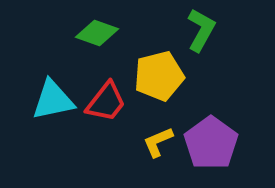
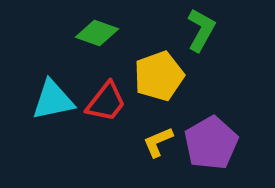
yellow pentagon: rotated 6 degrees counterclockwise
purple pentagon: rotated 6 degrees clockwise
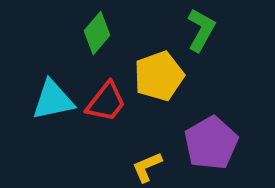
green diamond: rotated 69 degrees counterclockwise
yellow L-shape: moved 11 px left, 25 px down
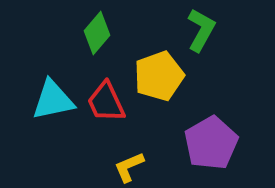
red trapezoid: rotated 117 degrees clockwise
yellow L-shape: moved 18 px left
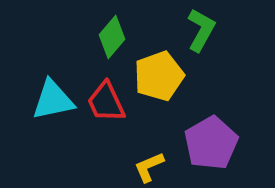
green diamond: moved 15 px right, 4 px down
yellow L-shape: moved 20 px right
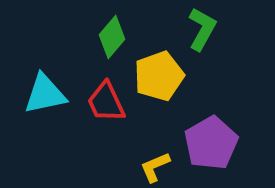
green L-shape: moved 1 px right, 1 px up
cyan triangle: moved 8 px left, 6 px up
yellow L-shape: moved 6 px right
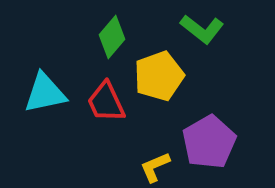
green L-shape: rotated 99 degrees clockwise
cyan triangle: moved 1 px up
purple pentagon: moved 2 px left, 1 px up
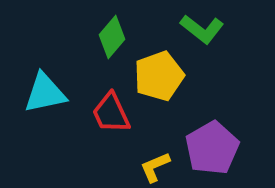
red trapezoid: moved 5 px right, 11 px down
purple pentagon: moved 3 px right, 6 px down
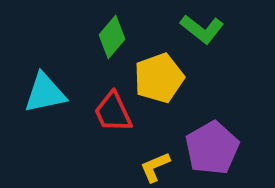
yellow pentagon: moved 2 px down
red trapezoid: moved 2 px right, 1 px up
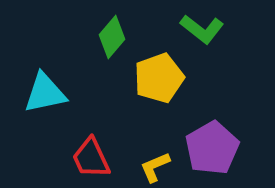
red trapezoid: moved 22 px left, 46 px down
